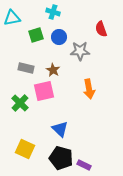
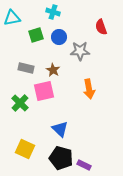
red semicircle: moved 2 px up
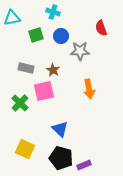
red semicircle: moved 1 px down
blue circle: moved 2 px right, 1 px up
purple rectangle: rotated 48 degrees counterclockwise
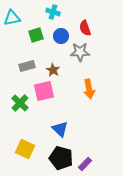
red semicircle: moved 16 px left
gray star: moved 1 px down
gray rectangle: moved 1 px right, 2 px up; rotated 28 degrees counterclockwise
purple rectangle: moved 1 px right, 1 px up; rotated 24 degrees counterclockwise
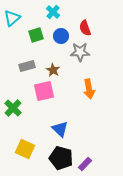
cyan cross: rotated 24 degrees clockwise
cyan triangle: rotated 30 degrees counterclockwise
green cross: moved 7 px left, 5 px down
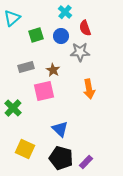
cyan cross: moved 12 px right
gray rectangle: moved 1 px left, 1 px down
purple rectangle: moved 1 px right, 2 px up
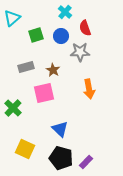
pink square: moved 2 px down
